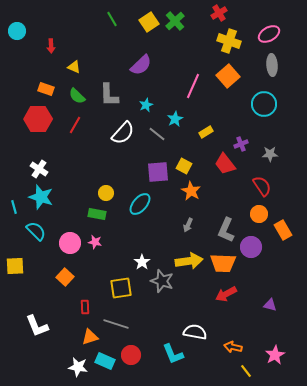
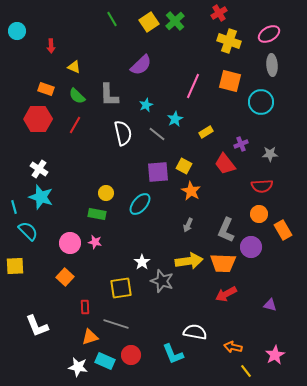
orange square at (228, 76): moved 2 px right, 5 px down; rotated 35 degrees counterclockwise
cyan circle at (264, 104): moved 3 px left, 2 px up
white semicircle at (123, 133): rotated 55 degrees counterclockwise
red semicircle at (262, 186): rotated 120 degrees clockwise
cyan semicircle at (36, 231): moved 8 px left
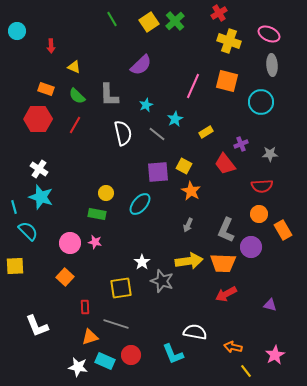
pink ellipse at (269, 34): rotated 55 degrees clockwise
orange square at (230, 81): moved 3 px left
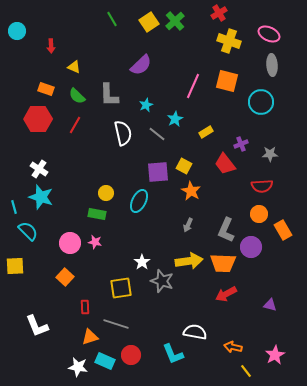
cyan ellipse at (140, 204): moved 1 px left, 3 px up; rotated 15 degrees counterclockwise
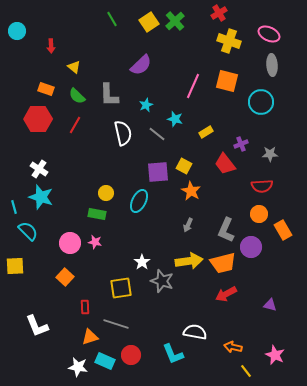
yellow triangle at (74, 67): rotated 16 degrees clockwise
cyan star at (175, 119): rotated 28 degrees counterclockwise
orange trapezoid at (223, 263): rotated 16 degrees counterclockwise
pink star at (275, 355): rotated 18 degrees counterclockwise
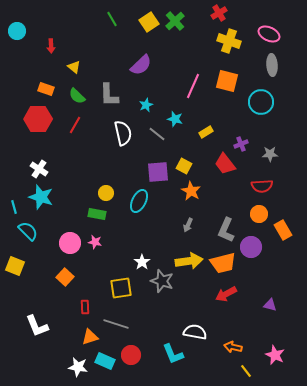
yellow square at (15, 266): rotated 24 degrees clockwise
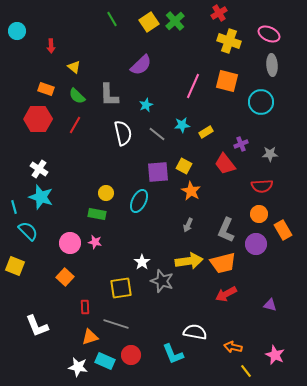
cyan star at (175, 119): moved 7 px right, 6 px down; rotated 21 degrees counterclockwise
purple circle at (251, 247): moved 5 px right, 3 px up
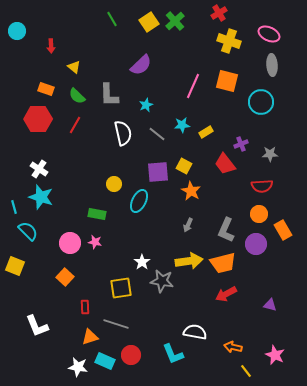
yellow circle at (106, 193): moved 8 px right, 9 px up
gray star at (162, 281): rotated 10 degrees counterclockwise
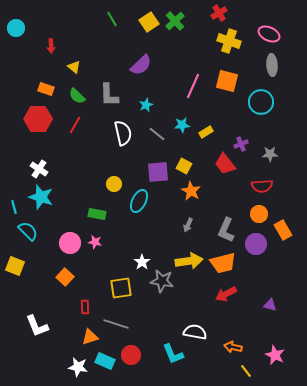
cyan circle at (17, 31): moved 1 px left, 3 px up
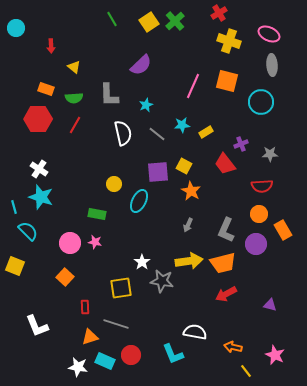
green semicircle at (77, 96): moved 3 px left, 2 px down; rotated 48 degrees counterclockwise
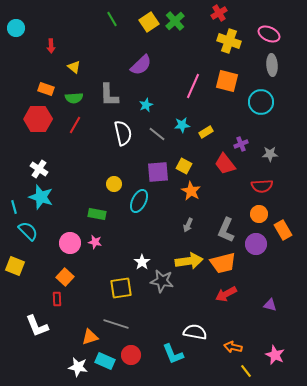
red rectangle at (85, 307): moved 28 px left, 8 px up
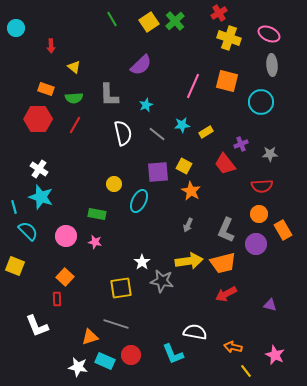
yellow cross at (229, 41): moved 3 px up
pink circle at (70, 243): moved 4 px left, 7 px up
